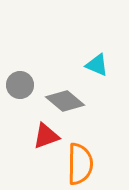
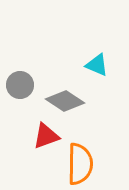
gray diamond: rotated 6 degrees counterclockwise
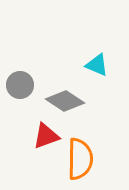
orange semicircle: moved 5 px up
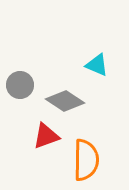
orange semicircle: moved 6 px right, 1 px down
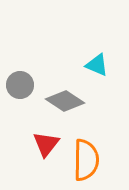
red triangle: moved 8 px down; rotated 32 degrees counterclockwise
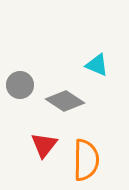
red triangle: moved 2 px left, 1 px down
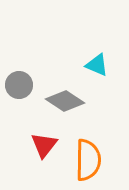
gray circle: moved 1 px left
orange semicircle: moved 2 px right
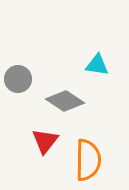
cyan triangle: rotated 15 degrees counterclockwise
gray circle: moved 1 px left, 6 px up
red triangle: moved 1 px right, 4 px up
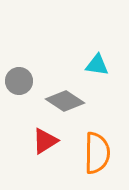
gray circle: moved 1 px right, 2 px down
red triangle: rotated 20 degrees clockwise
orange semicircle: moved 9 px right, 7 px up
